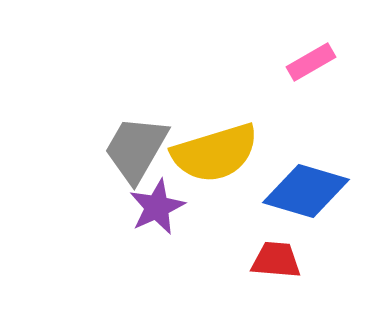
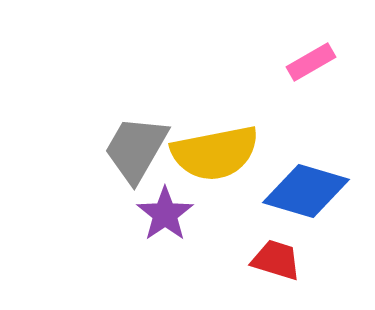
yellow semicircle: rotated 6 degrees clockwise
purple star: moved 8 px right, 7 px down; rotated 10 degrees counterclockwise
red trapezoid: rotated 12 degrees clockwise
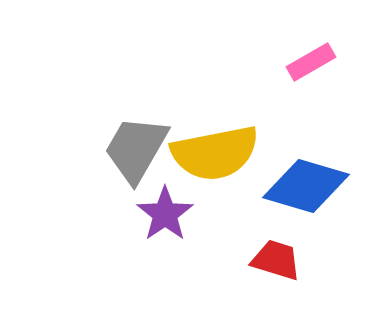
blue diamond: moved 5 px up
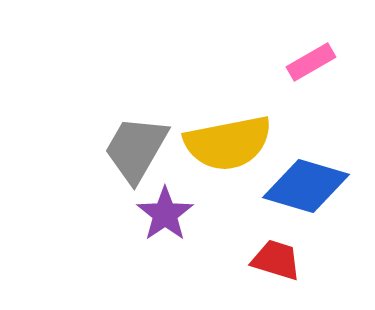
yellow semicircle: moved 13 px right, 10 px up
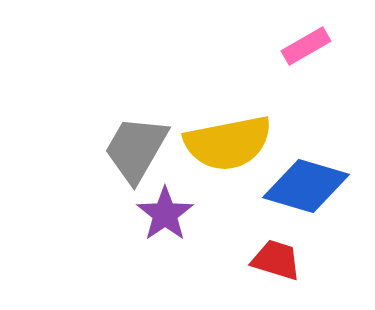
pink rectangle: moved 5 px left, 16 px up
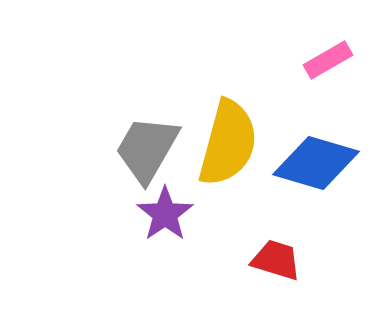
pink rectangle: moved 22 px right, 14 px down
yellow semicircle: rotated 64 degrees counterclockwise
gray trapezoid: moved 11 px right
blue diamond: moved 10 px right, 23 px up
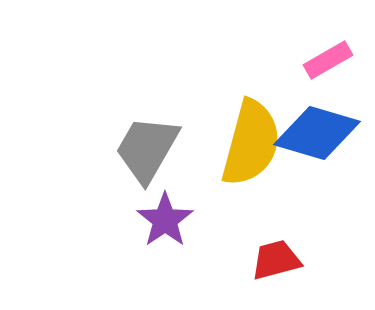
yellow semicircle: moved 23 px right
blue diamond: moved 1 px right, 30 px up
purple star: moved 6 px down
red trapezoid: rotated 32 degrees counterclockwise
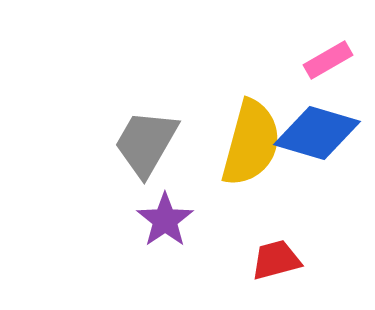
gray trapezoid: moved 1 px left, 6 px up
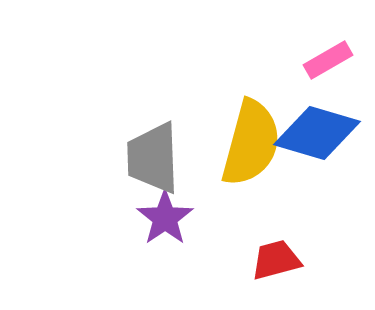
gray trapezoid: moved 7 px right, 15 px down; rotated 32 degrees counterclockwise
purple star: moved 2 px up
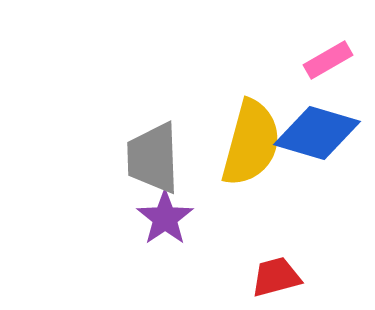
red trapezoid: moved 17 px down
